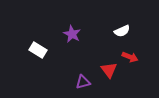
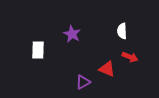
white semicircle: rotated 112 degrees clockwise
white rectangle: rotated 60 degrees clockwise
red triangle: moved 2 px left, 1 px up; rotated 30 degrees counterclockwise
purple triangle: rotated 14 degrees counterclockwise
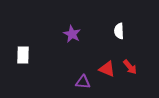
white semicircle: moved 3 px left
white rectangle: moved 15 px left, 5 px down
red arrow: moved 10 px down; rotated 28 degrees clockwise
purple triangle: rotated 35 degrees clockwise
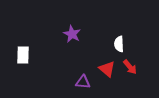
white semicircle: moved 13 px down
red triangle: rotated 18 degrees clockwise
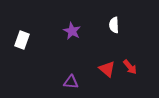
purple star: moved 3 px up
white semicircle: moved 5 px left, 19 px up
white rectangle: moved 1 px left, 15 px up; rotated 18 degrees clockwise
purple triangle: moved 12 px left
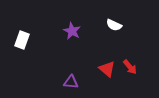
white semicircle: rotated 63 degrees counterclockwise
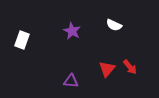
red triangle: rotated 30 degrees clockwise
purple triangle: moved 1 px up
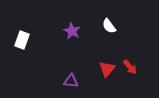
white semicircle: moved 5 px left, 1 px down; rotated 28 degrees clockwise
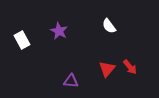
purple star: moved 13 px left
white rectangle: rotated 48 degrees counterclockwise
